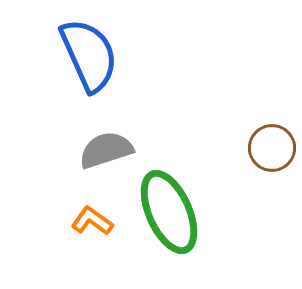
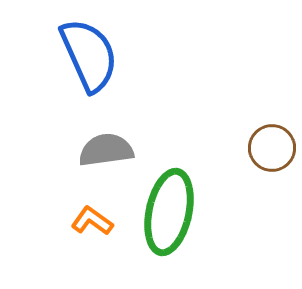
gray semicircle: rotated 10 degrees clockwise
green ellipse: rotated 36 degrees clockwise
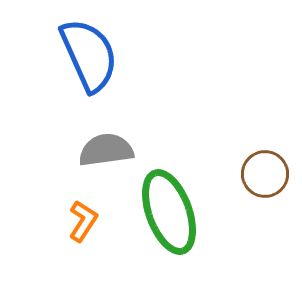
brown circle: moved 7 px left, 26 px down
green ellipse: rotated 32 degrees counterclockwise
orange L-shape: moved 9 px left; rotated 87 degrees clockwise
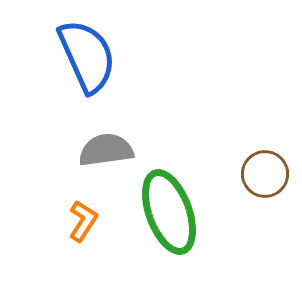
blue semicircle: moved 2 px left, 1 px down
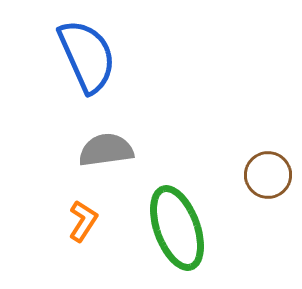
brown circle: moved 3 px right, 1 px down
green ellipse: moved 8 px right, 16 px down
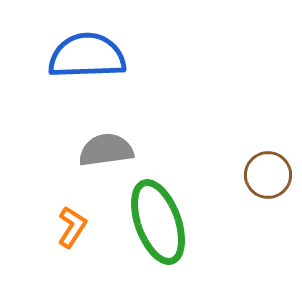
blue semicircle: rotated 68 degrees counterclockwise
orange L-shape: moved 11 px left, 6 px down
green ellipse: moved 19 px left, 6 px up
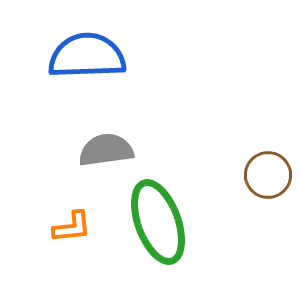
orange L-shape: rotated 51 degrees clockwise
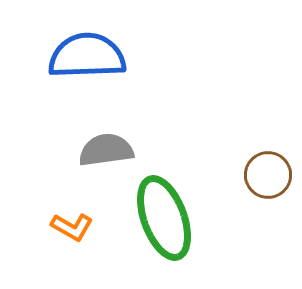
green ellipse: moved 6 px right, 4 px up
orange L-shape: rotated 36 degrees clockwise
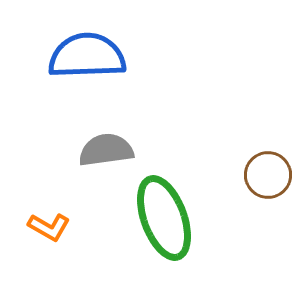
orange L-shape: moved 23 px left
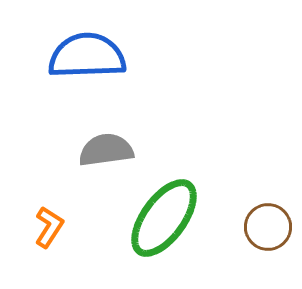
brown circle: moved 52 px down
green ellipse: rotated 56 degrees clockwise
orange L-shape: rotated 87 degrees counterclockwise
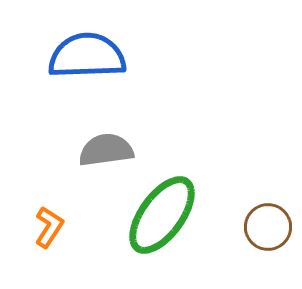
green ellipse: moved 2 px left, 3 px up
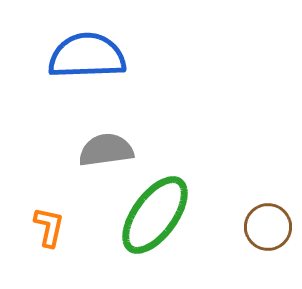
green ellipse: moved 7 px left
orange L-shape: rotated 21 degrees counterclockwise
